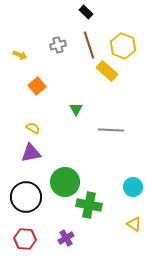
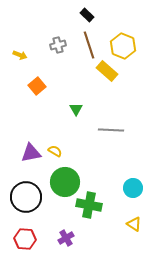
black rectangle: moved 1 px right, 3 px down
yellow semicircle: moved 22 px right, 23 px down
cyan circle: moved 1 px down
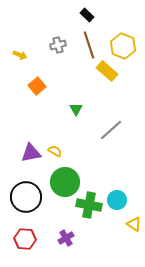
gray line: rotated 45 degrees counterclockwise
cyan circle: moved 16 px left, 12 px down
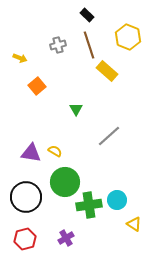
yellow hexagon: moved 5 px right, 9 px up
yellow arrow: moved 3 px down
gray line: moved 2 px left, 6 px down
purple triangle: rotated 20 degrees clockwise
green cross: rotated 20 degrees counterclockwise
red hexagon: rotated 20 degrees counterclockwise
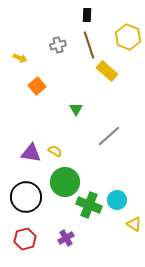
black rectangle: rotated 48 degrees clockwise
green cross: rotated 30 degrees clockwise
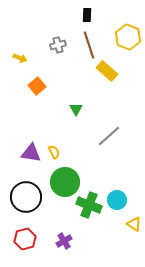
yellow semicircle: moved 1 px left, 1 px down; rotated 32 degrees clockwise
purple cross: moved 2 px left, 3 px down
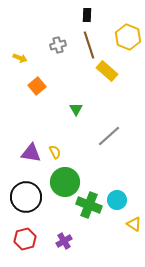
yellow semicircle: moved 1 px right
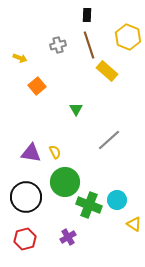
gray line: moved 4 px down
purple cross: moved 4 px right, 4 px up
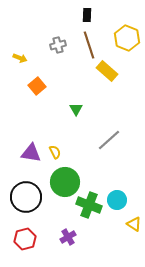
yellow hexagon: moved 1 px left, 1 px down
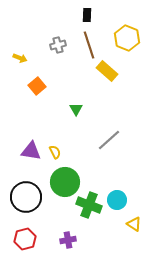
purple triangle: moved 2 px up
purple cross: moved 3 px down; rotated 21 degrees clockwise
